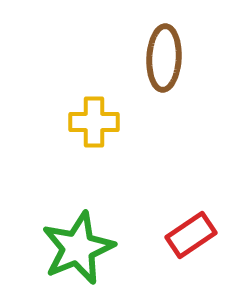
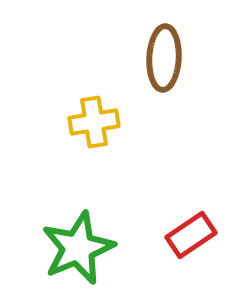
yellow cross: rotated 9 degrees counterclockwise
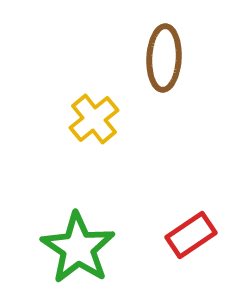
yellow cross: moved 3 px up; rotated 30 degrees counterclockwise
green star: rotated 16 degrees counterclockwise
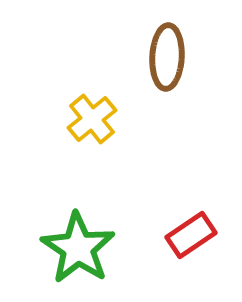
brown ellipse: moved 3 px right, 1 px up
yellow cross: moved 2 px left
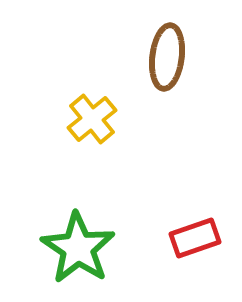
brown ellipse: rotated 4 degrees clockwise
red rectangle: moved 4 px right, 3 px down; rotated 15 degrees clockwise
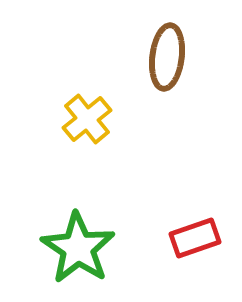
yellow cross: moved 5 px left
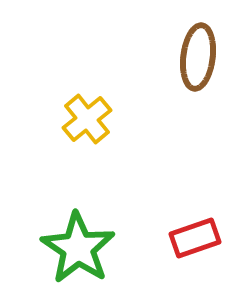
brown ellipse: moved 31 px right
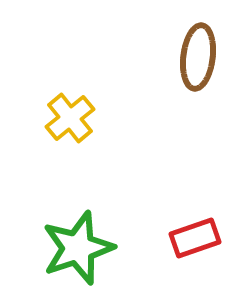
yellow cross: moved 17 px left, 1 px up
green star: rotated 20 degrees clockwise
